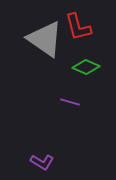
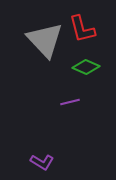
red L-shape: moved 4 px right, 2 px down
gray triangle: moved 1 px down; rotated 12 degrees clockwise
purple line: rotated 30 degrees counterclockwise
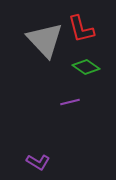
red L-shape: moved 1 px left
green diamond: rotated 12 degrees clockwise
purple L-shape: moved 4 px left
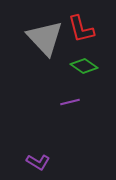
gray triangle: moved 2 px up
green diamond: moved 2 px left, 1 px up
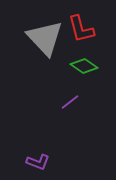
purple line: rotated 24 degrees counterclockwise
purple L-shape: rotated 10 degrees counterclockwise
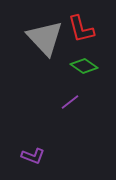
purple L-shape: moved 5 px left, 6 px up
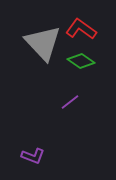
red L-shape: rotated 140 degrees clockwise
gray triangle: moved 2 px left, 5 px down
green diamond: moved 3 px left, 5 px up
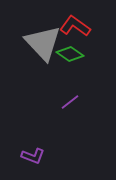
red L-shape: moved 6 px left, 3 px up
green diamond: moved 11 px left, 7 px up
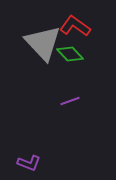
green diamond: rotated 12 degrees clockwise
purple line: moved 1 px up; rotated 18 degrees clockwise
purple L-shape: moved 4 px left, 7 px down
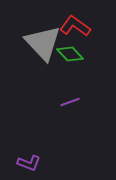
purple line: moved 1 px down
